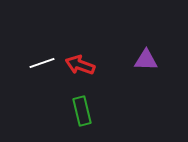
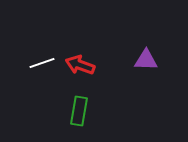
green rectangle: moved 3 px left; rotated 24 degrees clockwise
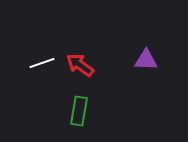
red arrow: rotated 16 degrees clockwise
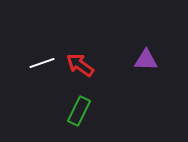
green rectangle: rotated 16 degrees clockwise
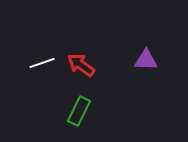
red arrow: moved 1 px right
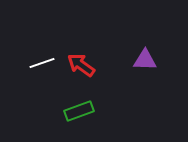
purple triangle: moved 1 px left
green rectangle: rotated 44 degrees clockwise
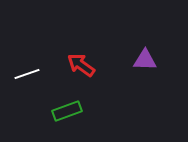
white line: moved 15 px left, 11 px down
green rectangle: moved 12 px left
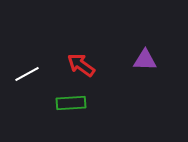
white line: rotated 10 degrees counterclockwise
green rectangle: moved 4 px right, 8 px up; rotated 16 degrees clockwise
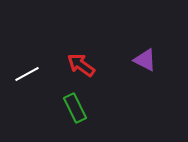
purple triangle: rotated 25 degrees clockwise
green rectangle: moved 4 px right, 5 px down; rotated 68 degrees clockwise
